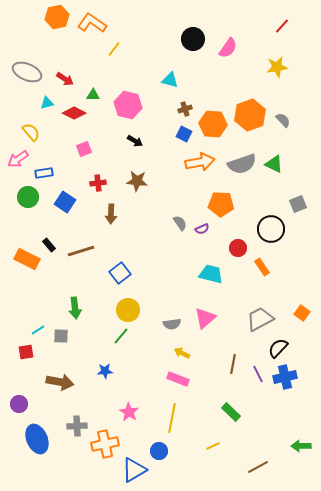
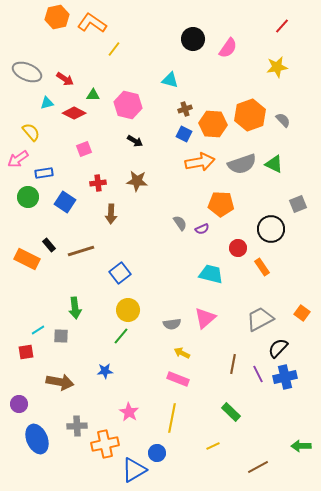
blue circle at (159, 451): moved 2 px left, 2 px down
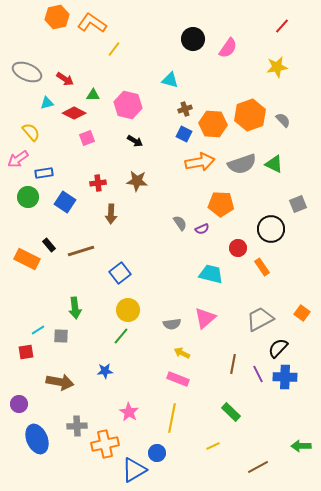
pink square at (84, 149): moved 3 px right, 11 px up
blue cross at (285, 377): rotated 15 degrees clockwise
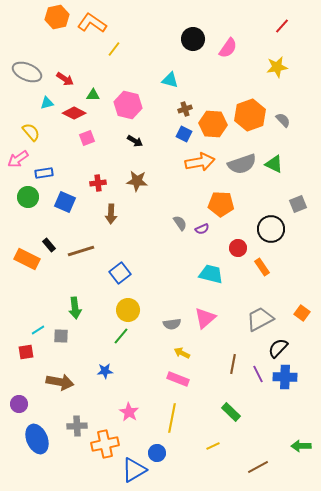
blue square at (65, 202): rotated 10 degrees counterclockwise
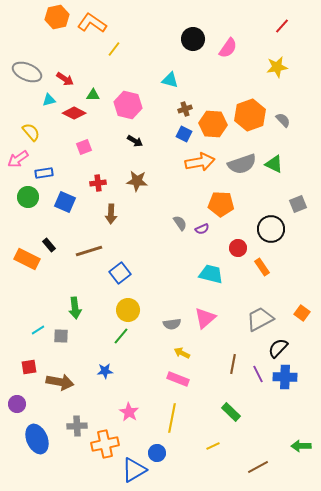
cyan triangle at (47, 103): moved 2 px right, 3 px up
pink square at (87, 138): moved 3 px left, 9 px down
brown line at (81, 251): moved 8 px right
red square at (26, 352): moved 3 px right, 15 px down
purple circle at (19, 404): moved 2 px left
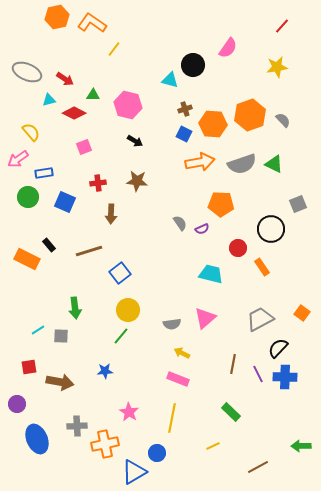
black circle at (193, 39): moved 26 px down
blue triangle at (134, 470): moved 2 px down
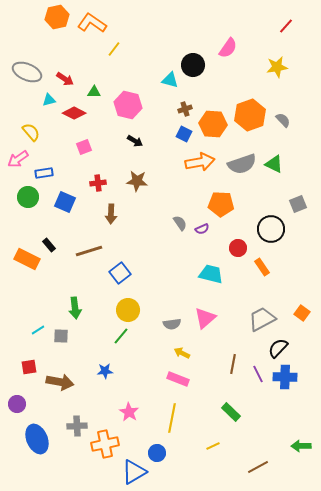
red line at (282, 26): moved 4 px right
green triangle at (93, 95): moved 1 px right, 3 px up
gray trapezoid at (260, 319): moved 2 px right
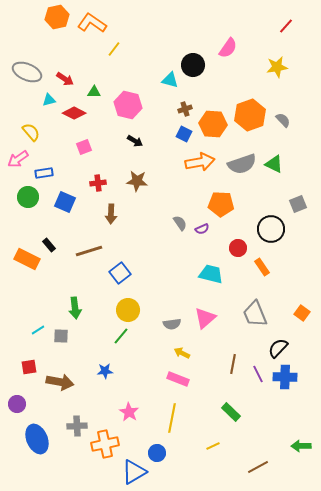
gray trapezoid at (262, 319): moved 7 px left, 5 px up; rotated 84 degrees counterclockwise
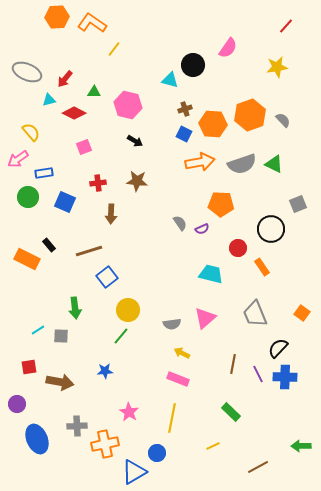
orange hexagon at (57, 17): rotated 10 degrees clockwise
red arrow at (65, 79): rotated 96 degrees clockwise
blue square at (120, 273): moved 13 px left, 4 px down
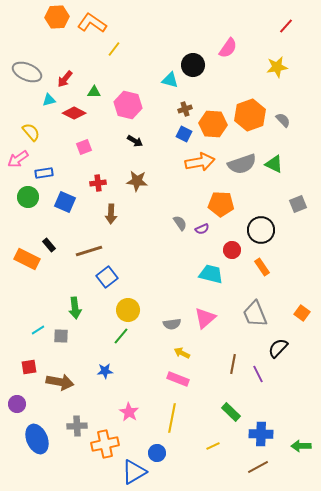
black circle at (271, 229): moved 10 px left, 1 px down
red circle at (238, 248): moved 6 px left, 2 px down
blue cross at (285, 377): moved 24 px left, 57 px down
